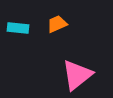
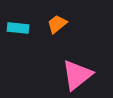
orange trapezoid: rotated 15 degrees counterclockwise
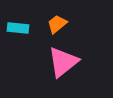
pink triangle: moved 14 px left, 13 px up
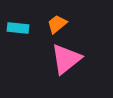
pink triangle: moved 3 px right, 3 px up
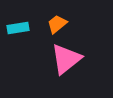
cyan rectangle: rotated 15 degrees counterclockwise
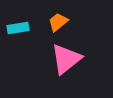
orange trapezoid: moved 1 px right, 2 px up
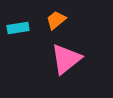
orange trapezoid: moved 2 px left, 2 px up
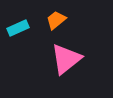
cyan rectangle: rotated 15 degrees counterclockwise
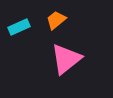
cyan rectangle: moved 1 px right, 1 px up
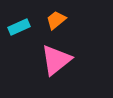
pink triangle: moved 10 px left, 1 px down
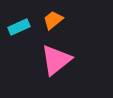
orange trapezoid: moved 3 px left
